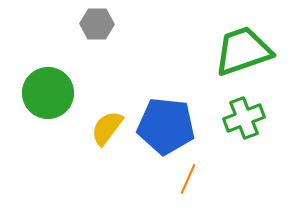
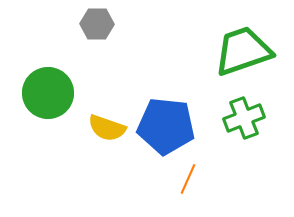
yellow semicircle: rotated 108 degrees counterclockwise
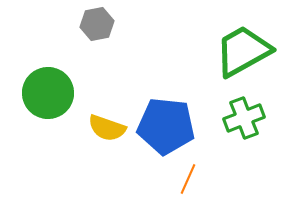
gray hexagon: rotated 12 degrees counterclockwise
green trapezoid: rotated 10 degrees counterclockwise
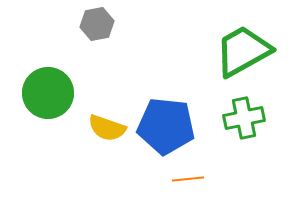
green cross: rotated 9 degrees clockwise
orange line: rotated 60 degrees clockwise
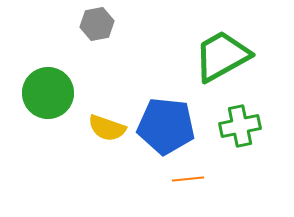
green trapezoid: moved 21 px left, 5 px down
green cross: moved 4 px left, 8 px down
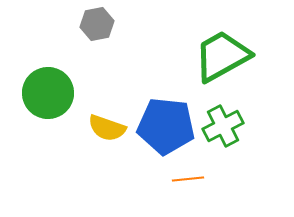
green cross: moved 17 px left; rotated 15 degrees counterclockwise
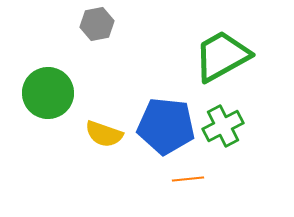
yellow semicircle: moved 3 px left, 6 px down
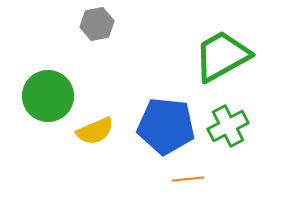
green circle: moved 3 px down
green cross: moved 5 px right
yellow semicircle: moved 9 px left, 3 px up; rotated 42 degrees counterclockwise
